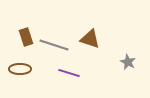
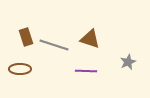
gray star: rotated 21 degrees clockwise
purple line: moved 17 px right, 2 px up; rotated 15 degrees counterclockwise
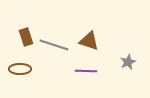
brown triangle: moved 1 px left, 2 px down
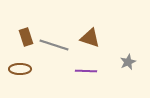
brown triangle: moved 1 px right, 3 px up
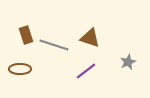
brown rectangle: moved 2 px up
purple line: rotated 40 degrees counterclockwise
